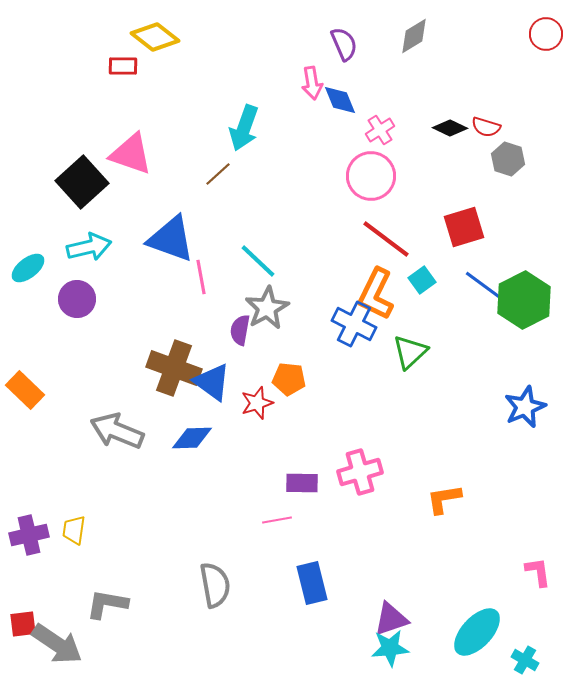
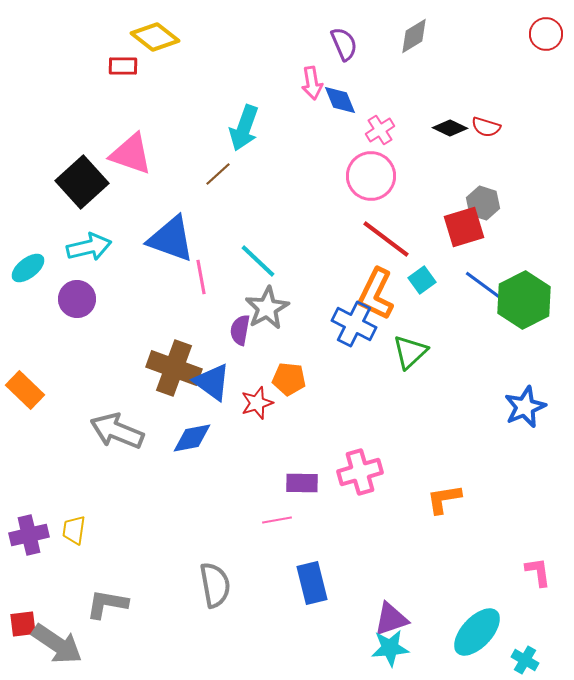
gray hexagon at (508, 159): moved 25 px left, 44 px down
blue diamond at (192, 438): rotated 9 degrees counterclockwise
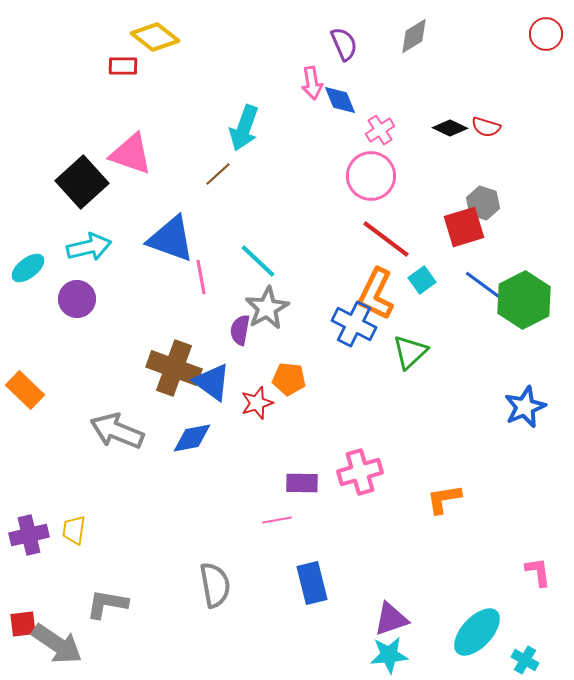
cyan star at (390, 648): moved 1 px left, 7 px down
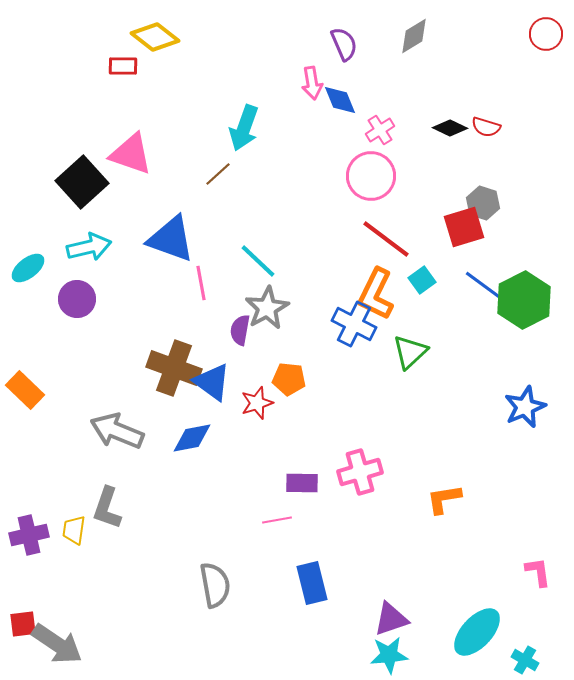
pink line at (201, 277): moved 6 px down
gray L-shape at (107, 604): moved 96 px up; rotated 81 degrees counterclockwise
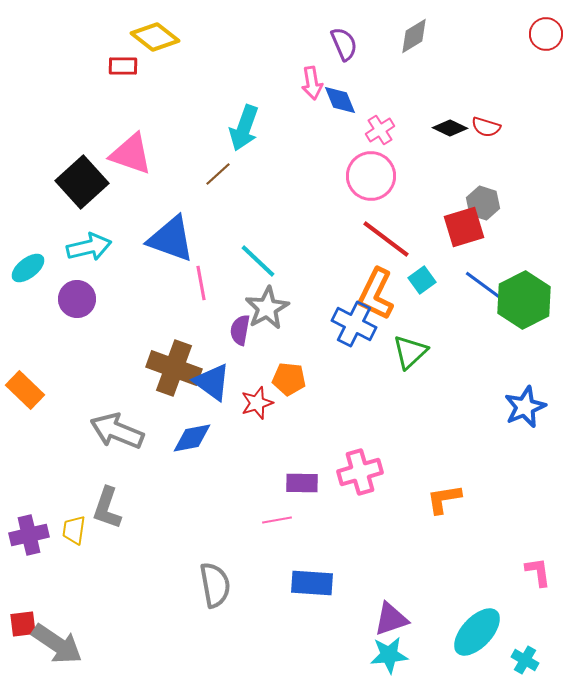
blue rectangle at (312, 583): rotated 72 degrees counterclockwise
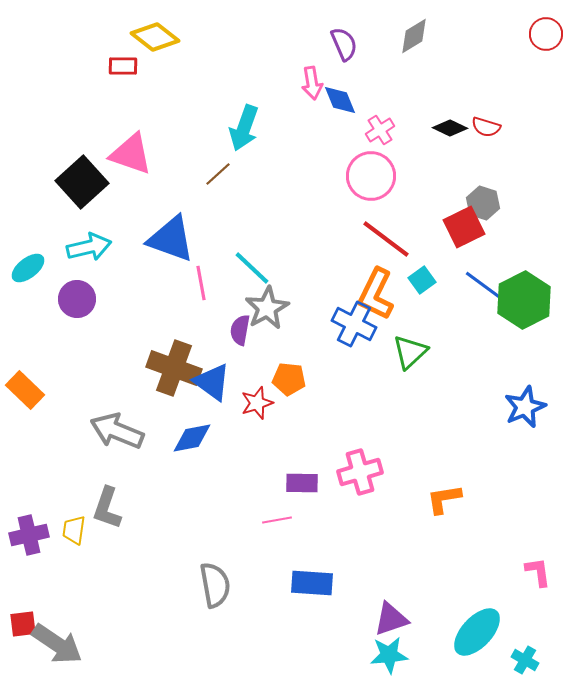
red square at (464, 227): rotated 9 degrees counterclockwise
cyan line at (258, 261): moved 6 px left, 7 px down
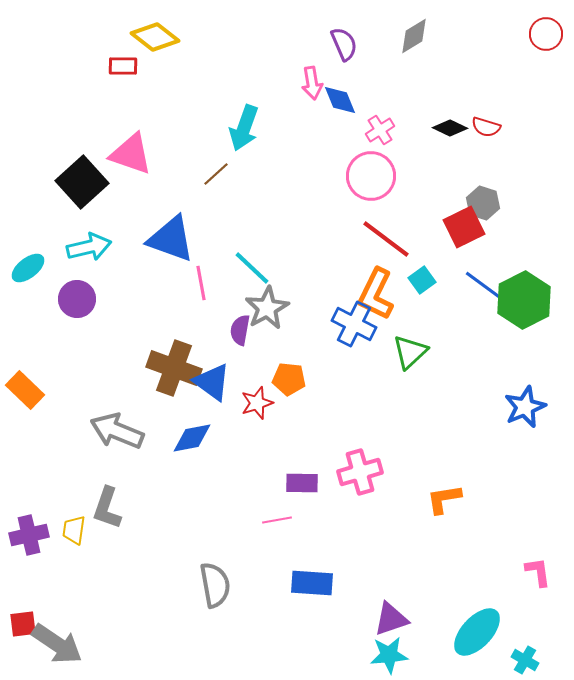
brown line at (218, 174): moved 2 px left
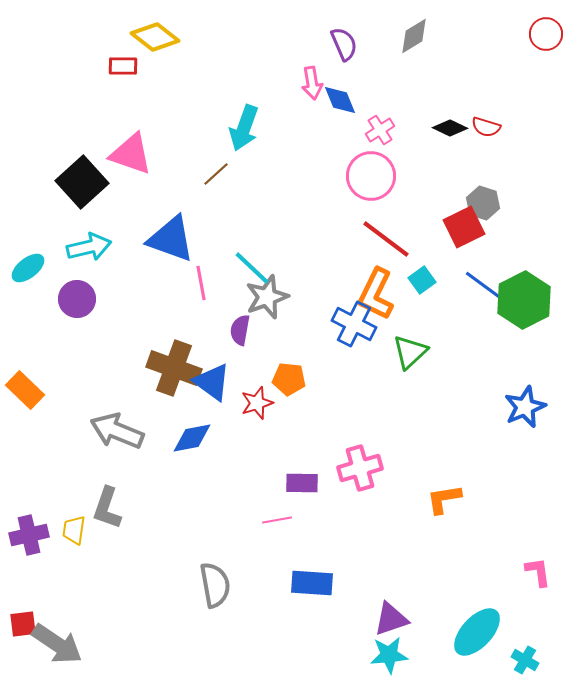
gray star at (267, 308): moved 11 px up; rotated 9 degrees clockwise
pink cross at (360, 472): moved 4 px up
